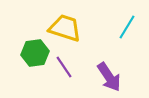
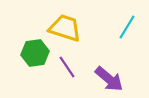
purple line: moved 3 px right
purple arrow: moved 2 px down; rotated 16 degrees counterclockwise
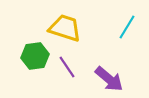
green hexagon: moved 3 px down
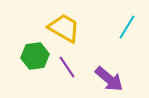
yellow trapezoid: moved 1 px left; rotated 12 degrees clockwise
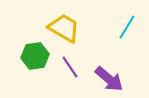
purple line: moved 3 px right
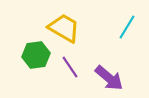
green hexagon: moved 1 px right, 1 px up
purple arrow: moved 1 px up
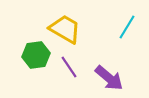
yellow trapezoid: moved 1 px right, 1 px down
purple line: moved 1 px left
